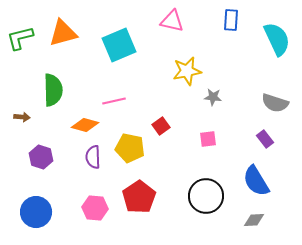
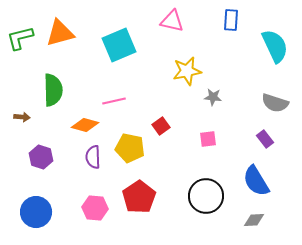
orange triangle: moved 3 px left
cyan semicircle: moved 2 px left, 7 px down
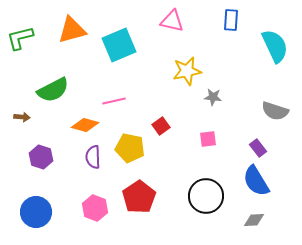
orange triangle: moved 12 px right, 3 px up
green semicircle: rotated 64 degrees clockwise
gray semicircle: moved 8 px down
purple rectangle: moved 7 px left, 9 px down
pink hexagon: rotated 15 degrees clockwise
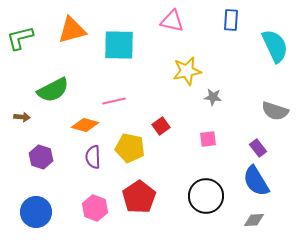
cyan square: rotated 24 degrees clockwise
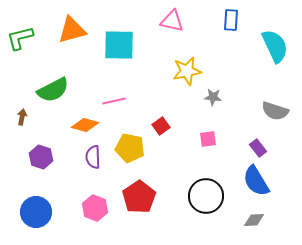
brown arrow: rotated 84 degrees counterclockwise
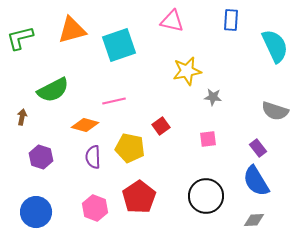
cyan square: rotated 20 degrees counterclockwise
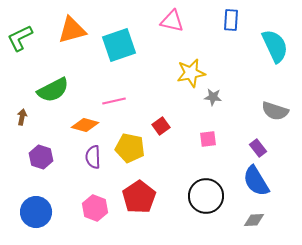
green L-shape: rotated 12 degrees counterclockwise
yellow star: moved 4 px right, 2 px down
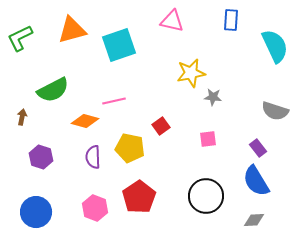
orange diamond: moved 4 px up
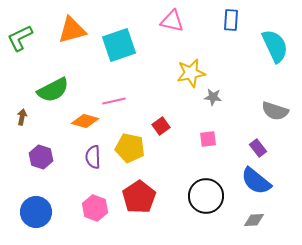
blue semicircle: rotated 20 degrees counterclockwise
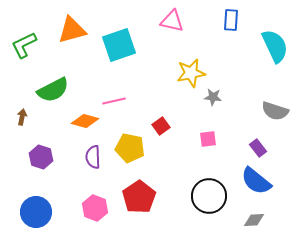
green L-shape: moved 4 px right, 7 px down
black circle: moved 3 px right
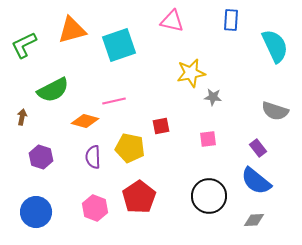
red square: rotated 24 degrees clockwise
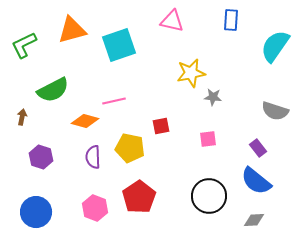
cyan semicircle: rotated 120 degrees counterclockwise
